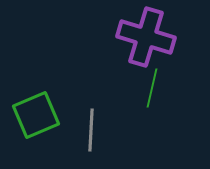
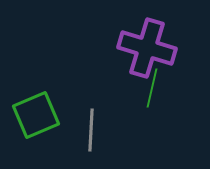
purple cross: moved 1 px right, 11 px down
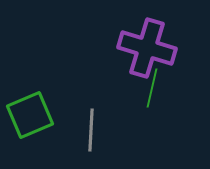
green square: moved 6 px left
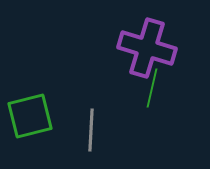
green square: moved 1 px down; rotated 9 degrees clockwise
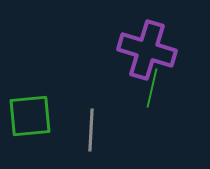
purple cross: moved 2 px down
green square: rotated 9 degrees clockwise
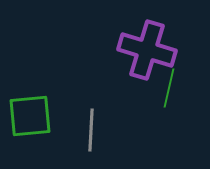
green line: moved 17 px right
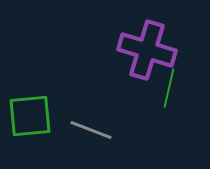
gray line: rotated 72 degrees counterclockwise
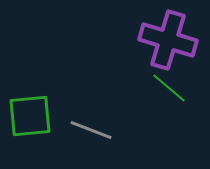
purple cross: moved 21 px right, 10 px up
green line: rotated 63 degrees counterclockwise
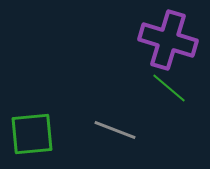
green square: moved 2 px right, 18 px down
gray line: moved 24 px right
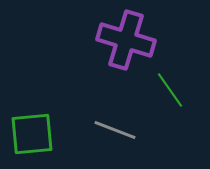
purple cross: moved 42 px left
green line: moved 1 px right, 2 px down; rotated 15 degrees clockwise
